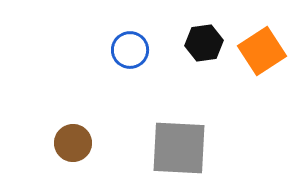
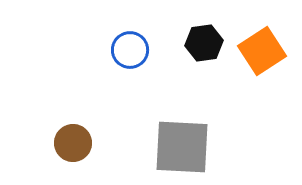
gray square: moved 3 px right, 1 px up
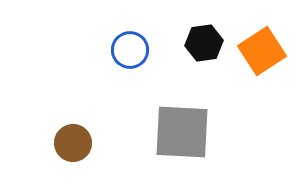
gray square: moved 15 px up
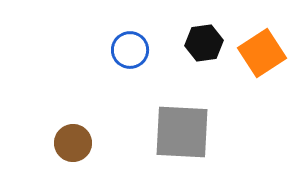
orange square: moved 2 px down
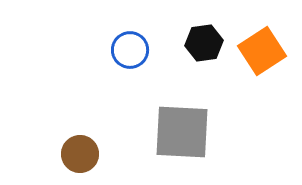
orange square: moved 2 px up
brown circle: moved 7 px right, 11 px down
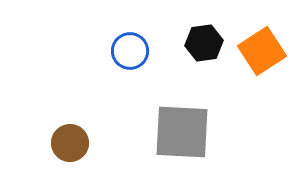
blue circle: moved 1 px down
brown circle: moved 10 px left, 11 px up
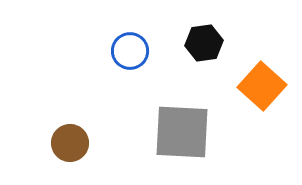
orange square: moved 35 px down; rotated 15 degrees counterclockwise
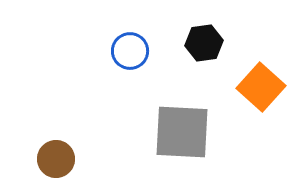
orange square: moved 1 px left, 1 px down
brown circle: moved 14 px left, 16 px down
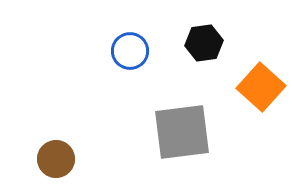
gray square: rotated 10 degrees counterclockwise
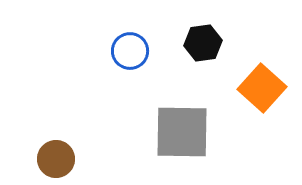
black hexagon: moved 1 px left
orange square: moved 1 px right, 1 px down
gray square: rotated 8 degrees clockwise
